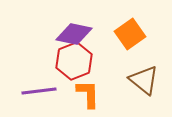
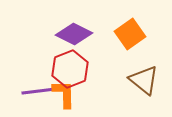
purple diamond: rotated 15 degrees clockwise
red hexagon: moved 4 px left, 8 px down
orange L-shape: moved 24 px left
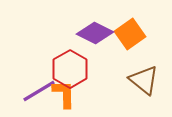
purple diamond: moved 21 px right, 1 px up
red hexagon: rotated 9 degrees counterclockwise
purple line: rotated 24 degrees counterclockwise
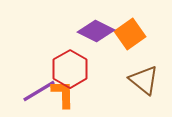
purple diamond: moved 1 px right, 2 px up
orange L-shape: moved 1 px left
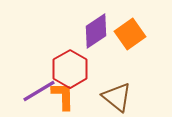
purple diamond: rotated 60 degrees counterclockwise
brown triangle: moved 27 px left, 17 px down
orange L-shape: moved 2 px down
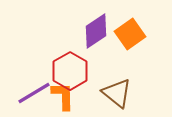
red hexagon: moved 2 px down
purple line: moved 5 px left, 2 px down
brown triangle: moved 4 px up
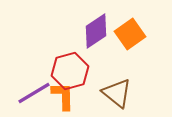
red hexagon: rotated 15 degrees clockwise
